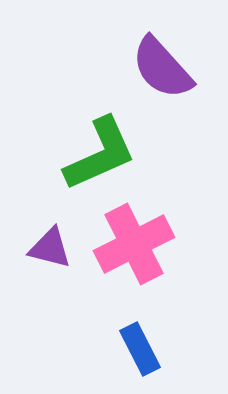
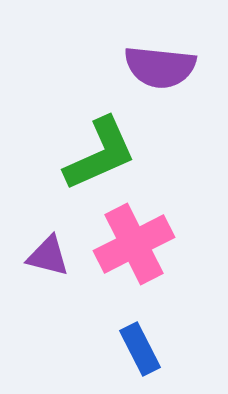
purple semicircle: moved 2 px left, 1 px up; rotated 42 degrees counterclockwise
purple triangle: moved 2 px left, 8 px down
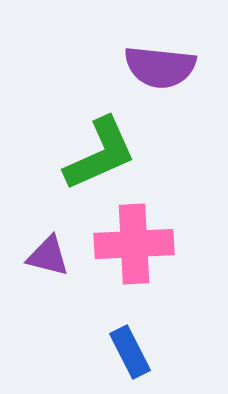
pink cross: rotated 24 degrees clockwise
blue rectangle: moved 10 px left, 3 px down
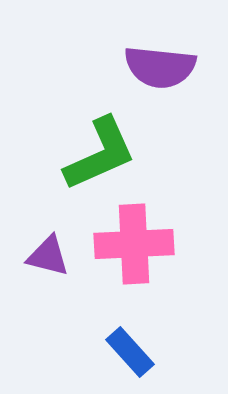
blue rectangle: rotated 15 degrees counterclockwise
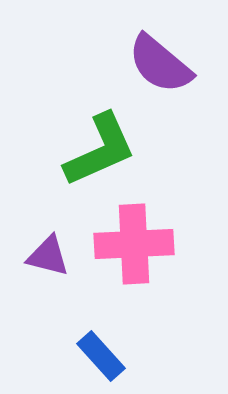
purple semicircle: moved 3 px up; rotated 34 degrees clockwise
green L-shape: moved 4 px up
blue rectangle: moved 29 px left, 4 px down
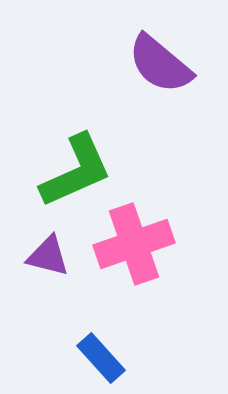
green L-shape: moved 24 px left, 21 px down
pink cross: rotated 16 degrees counterclockwise
blue rectangle: moved 2 px down
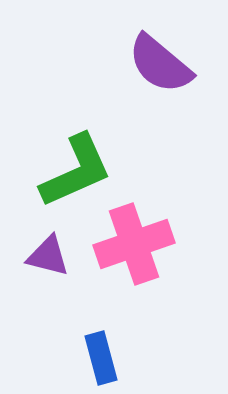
blue rectangle: rotated 27 degrees clockwise
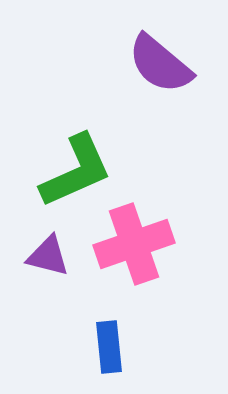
blue rectangle: moved 8 px right, 11 px up; rotated 9 degrees clockwise
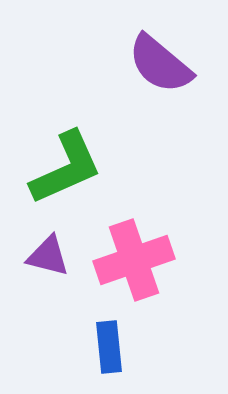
green L-shape: moved 10 px left, 3 px up
pink cross: moved 16 px down
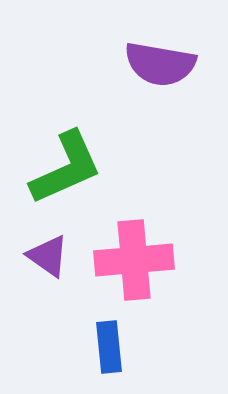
purple semicircle: rotated 30 degrees counterclockwise
purple triangle: rotated 21 degrees clockwise
pink cross: rotated 14 degrees clockwise
